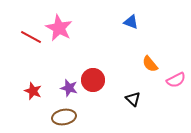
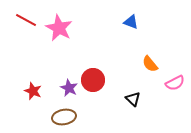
red line: moved 5 px left, 17 px up
pink semicircle: moved 1 px left, 3 px down
purple star: rotated 12 degrees clockwise
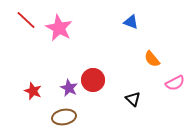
red line: rotated 15 degrees clockwise
orange semicircle: moved 2 px right, 5 px up
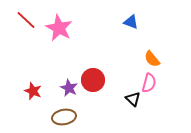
pink semicircle: moved 26 px left; rotated 48 degrees counterclockwise
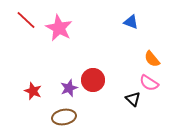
pink semicircle: rotated 108 degrees clockwise
purple star: rotated 24 degrees clockwise
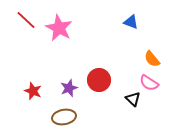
red circle: moved 6 px right
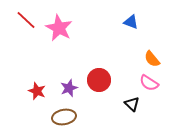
red star: moved 4 px right
black triangle: moved 1 px left, 5 px down
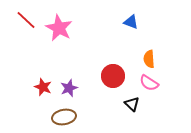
orange semicircle: moved 3 px left; rotated 36 degrees clockwise
red circle: moved 14 px right, 4 px up
red star: moved 6 px right, 4 px up
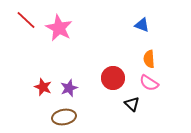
blue triangle: moved 11 px right, 3 px down
red circle: moved 2 px down
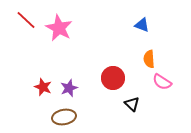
pink semicircle: moved 13 px right, 1 px up
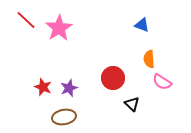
pink star: rotated 12 degrees clockwise
